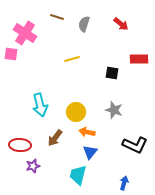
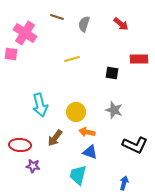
blue triangle: rotated 49 degrees counterclockwise
purple star: rotated 24 degrees clockwise
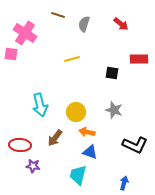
brown line: moved 1 px right, 2 px up
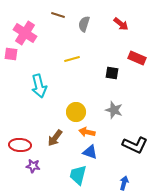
red rectangle: moved 2 px left, 1 px up; rotated 24 degrees clockwise
cyan arrow: moved 1 px left, 19 px up
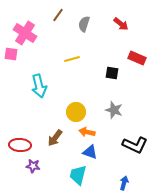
brown line: rotated 72 degrees counterclockwise
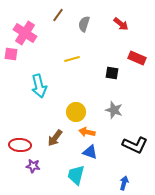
cyan trapezoid: moved 2 px left
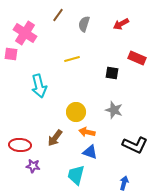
red arrow: rotated 112 degrees clockwise
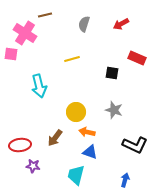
brown line: moved 13 px left; rotated 40 degrees clockwise
red ellipse: rotated 10 degrees counterclockwise
blue arrow: moved 1 px right, 3 px up
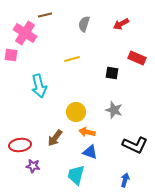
pink square: moved 1 px down
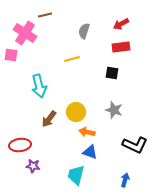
gray semicircle: moved 7 px down
red rectangle: moved 16 px left, 11 px up; rotated 30 degrees counterclockwise
brown arrow: moved 6 px left, 19 px up
